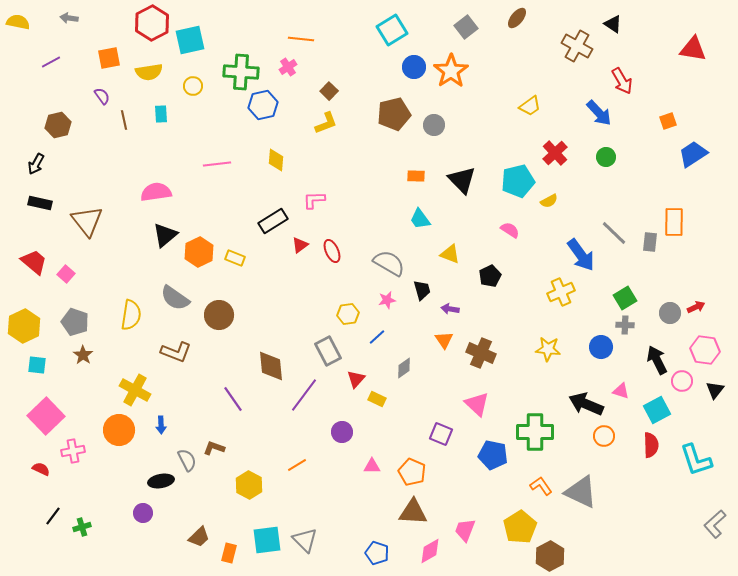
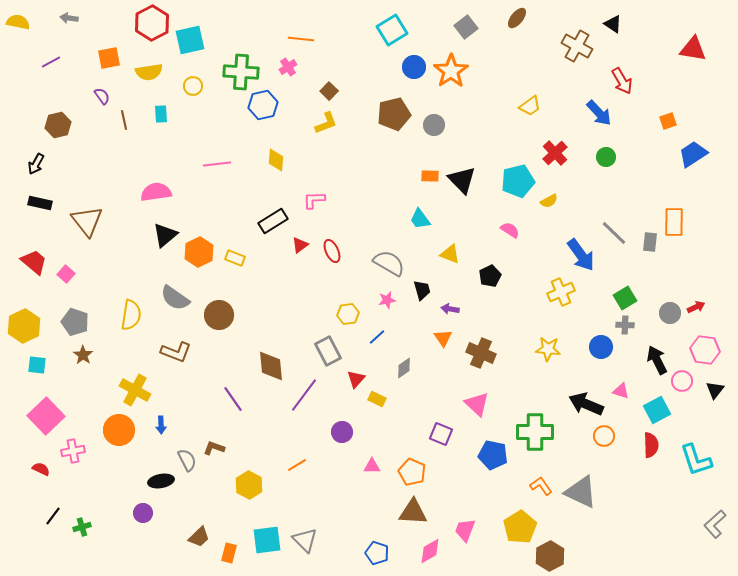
orange rectangle at (416, 176): moved 14 px right
orange triangle at (444, 340): moved 1 px left, 2 px up
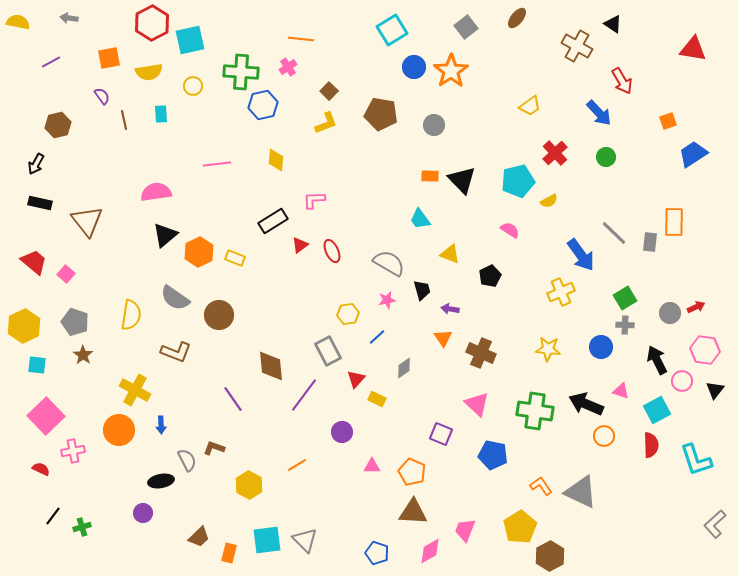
brown pentagon at (394, 114): moved 13 px left; rotated 24 degrees clockwise
green cross at (535, 432): moved 21 px up; rotated 9 degrees clockwise
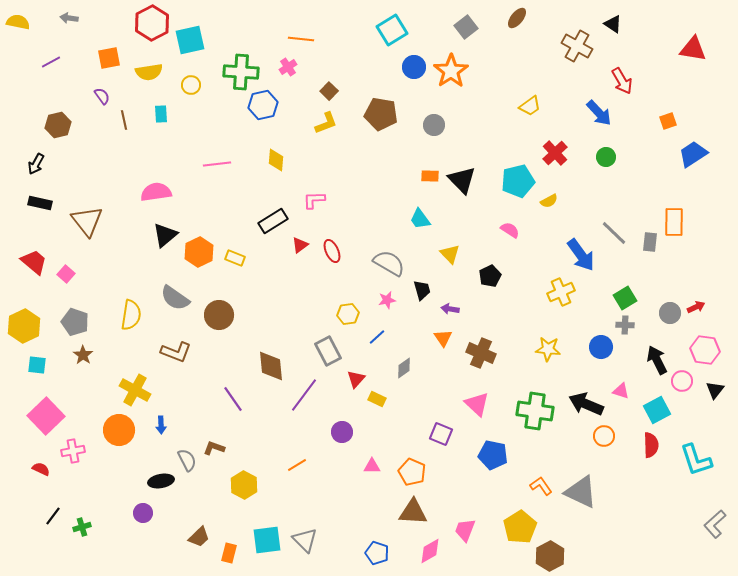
yellow circle at (193, 86): moved 2 px left, 1 px up
yellow triangle at (450, 254): rotated 25 degrees clockwise
yellow hexagon at (249, 485): moved 5 px left
